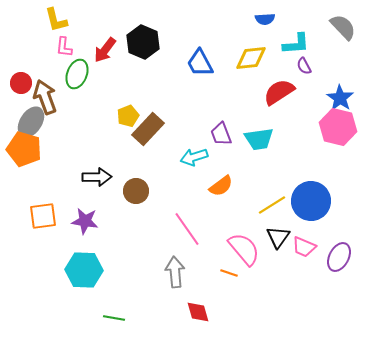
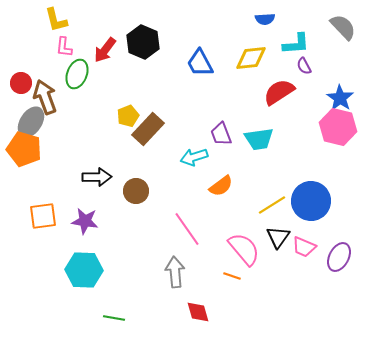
orange line: moved 3 px right, 3 px down
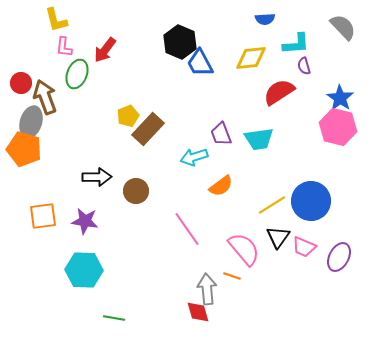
black hexagon: moved 37 px right
purple semicircle: rotated 12 degrees clockwise
gray ellipse: rotated 16 degrees counterclockwise
gray arrow: moved 32 px right, 17 px down
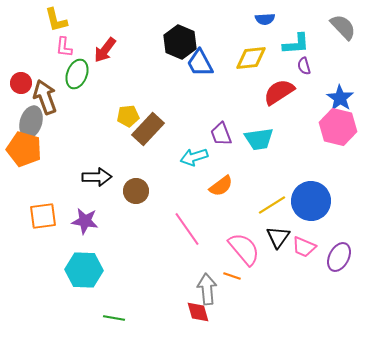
yellow pentagon: rotated 15 degrees clockwise
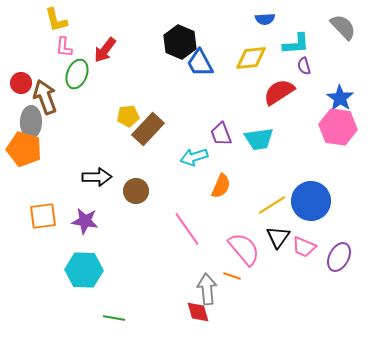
gray ellipse: rotated 16 degrees counterclockwise
pink hexagon: rotated 6 degrees counterclockwise
orange semicircle: rotated 30 degrees counterclockwise
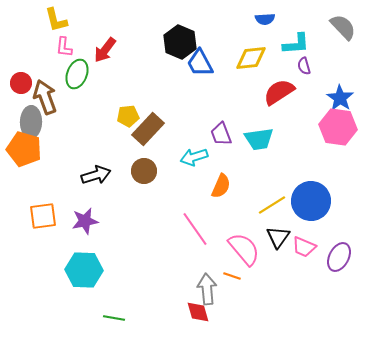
black arrow: moved 1 px left, 2 px up; rotated 16 degrees counterclockwise
brown circle: moved 8 px right, 20 px up
purple star: rotated 20 degrees counterclockwise
pink line: moved 8 px right
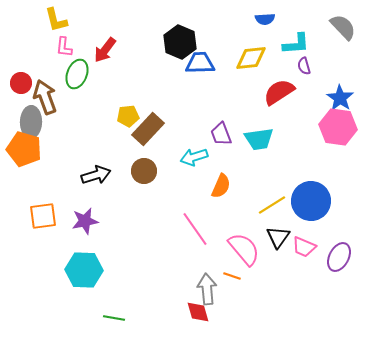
blue trapezoid: rotated 116 degrees clockwise
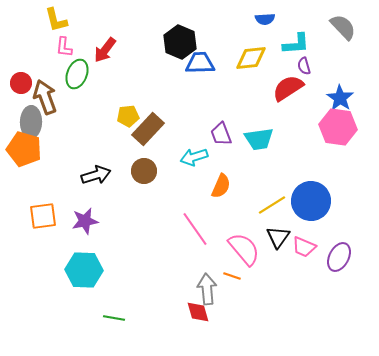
red semicircle: moved 9 px right, 4 px up
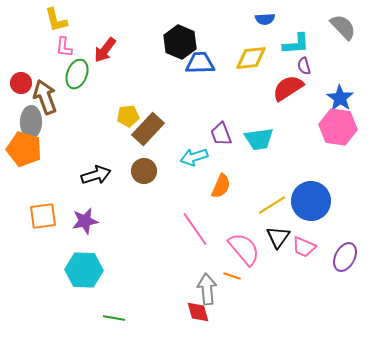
purple ellipse: moved 6 px right
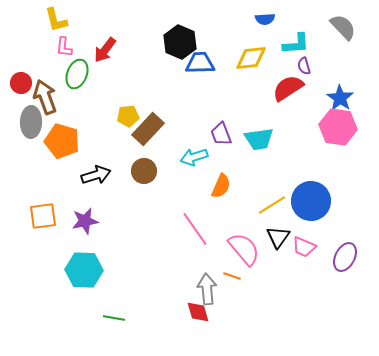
orange pentagon: moved 38 px right, 8 px up
